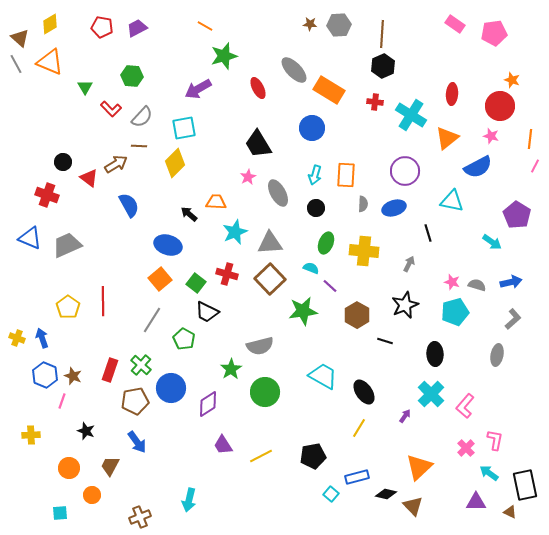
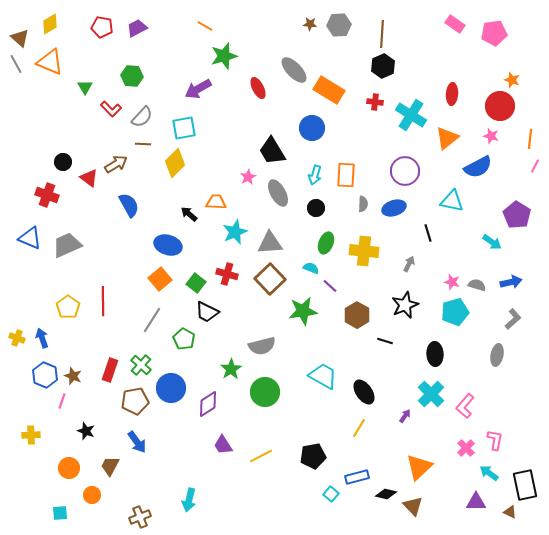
black trapezoid at (258, 144): moved 14 px right, 7 px down
brown line at (139, 146): moved 4 px right, 2 px up
gray semicircle at (260, 346): moved 2 px right
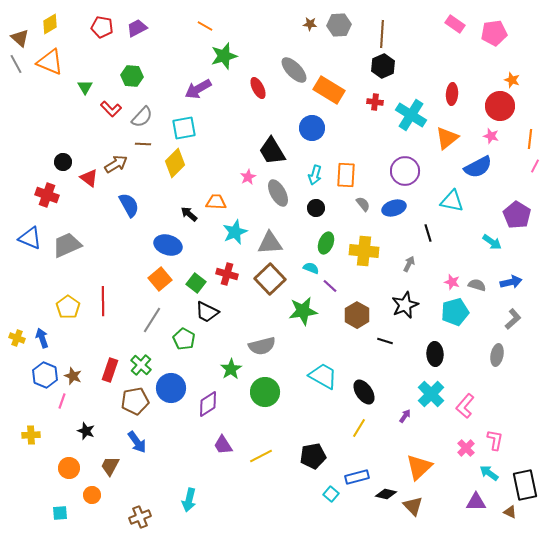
gray semicircle at (363, 204): rotated 42 degrees counterclockwise
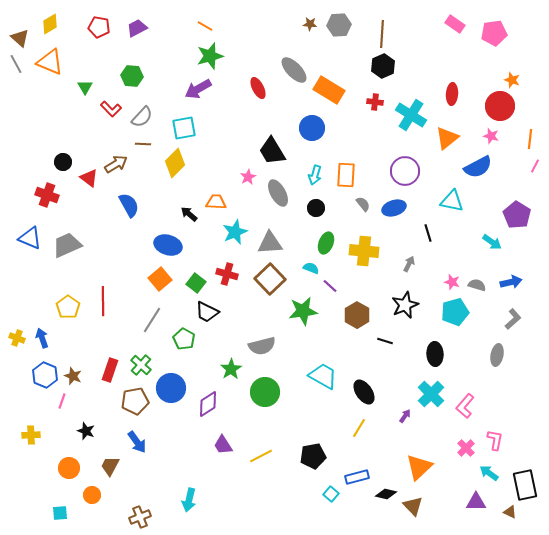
red pentagon at (102, 27): moved 3 px left
green star at (224, 56): moved 14 px left
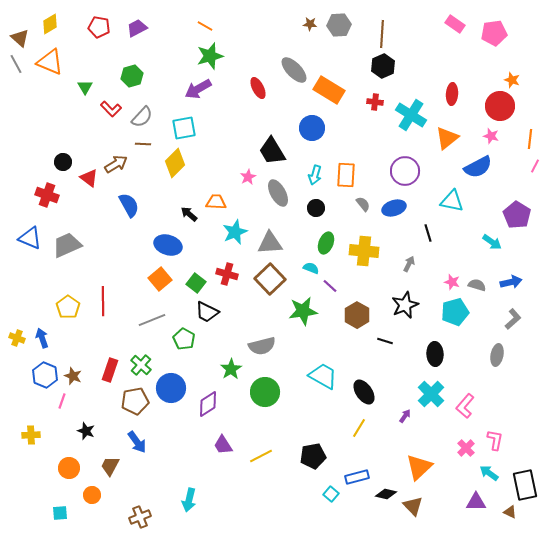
green hexagon at (132, 76): rotated 20 degrees counterclockwise
gray line at (152, 320): rotated 36 degrees clockwise
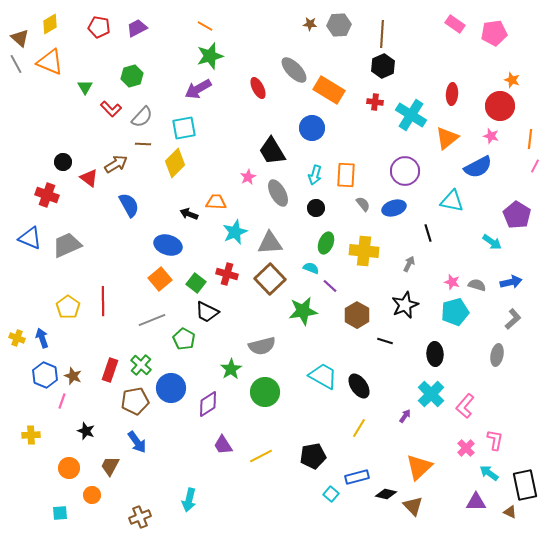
black arrow at (189, 214): rotated 18 degrees counterclockwise
black ellipse at (364, 392): moved 5 px left, 6 px up
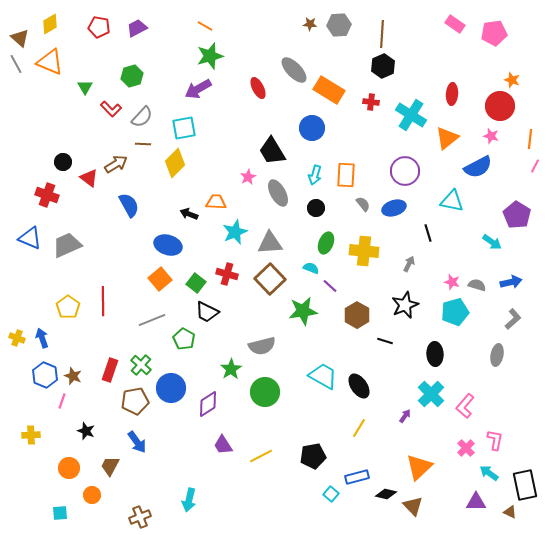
red cross at (375, 102): moved 4 px left
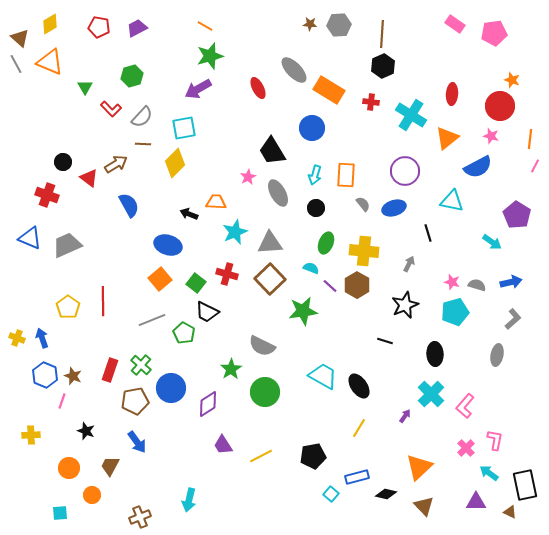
brown hexagon at (357, 315): moved 30 px up
green pentagon at (184, 339): moved 6 px up
gray semicircle at (262, 346): rotated 40 degrees clockwise
brown triangle at (413, 506): moved 11 px right
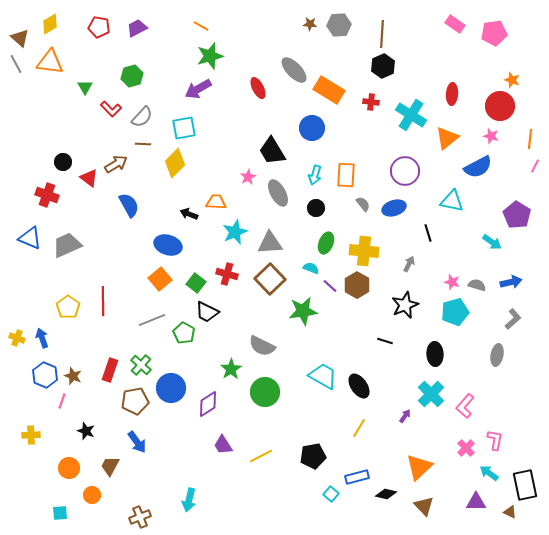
orange line at (205, 26): moved 4 px left
orange triangle at (50, 62): rotated 16 degrees counterclockwise
